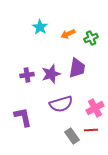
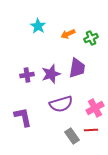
cyan star: moved 2 px left, 1 px up
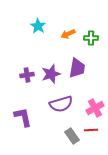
green cross: rotated 24 degrees clockwise
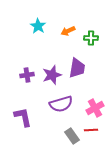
orange arrow: moved 3 px up
purple star: moved 1 px right, 1 px down
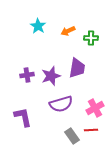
purple star: moved 1 px left, 1 px down
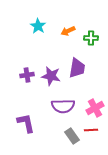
purple star: rotated 30 degrees clockwise
purple semicircle: moved 2 px right, 2 px down; rotated 15 degrees clockwise
purple L-shape: moved 3 px right, 6 px down
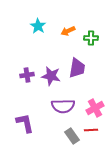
purple L-shape: moved 1 px left
